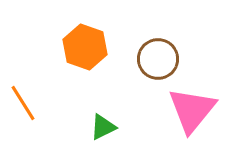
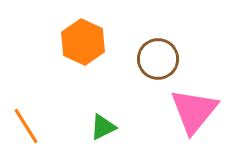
orange hexagon: moved 2 px left, 5 px up; rotated 6 degrees clockwise
orange line: moved 3 px right, 23 px down
pink triangle: moved 2 px right, 1 px down
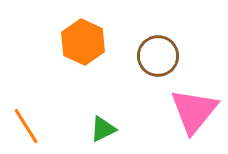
brown circle: moved 3 px up
green triangle: moved 2 px down
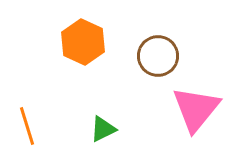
pink triangle: moved 2 px right, 2 px up
orange line: moved 1 px right; rotated 15 degrees clockwise
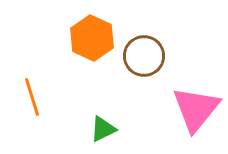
orange hexagon: moved 9 px right, 4 px up
brown circle: moved 14 px left
orange line: moved 5 px right, 29 px up
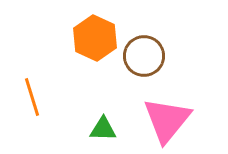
orange hexagon: moved 3 px right
pink triangle: moved 29 px left, 11 px down
green triangle: rotated 28 degrees clockwise
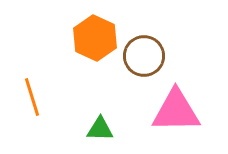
pink triangle: moved 9 px right, 9 px up; rotated 50 degrees clockwise
green triangle: moved 3 px left
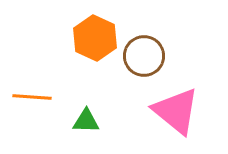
orange line: rotated 69 degrees counterclockwise
pink triangle: rotated 40 degrees clockwise
green triangle: moved 14 px left, 8 px up
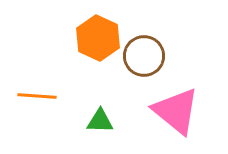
orange hexagon: moved 3 px right
orange line: moved 5 px right, 1 px up
green triangle: moved 14 px right
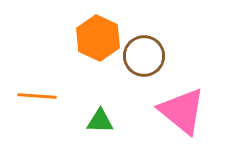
pink triangle: moved 6 px right
